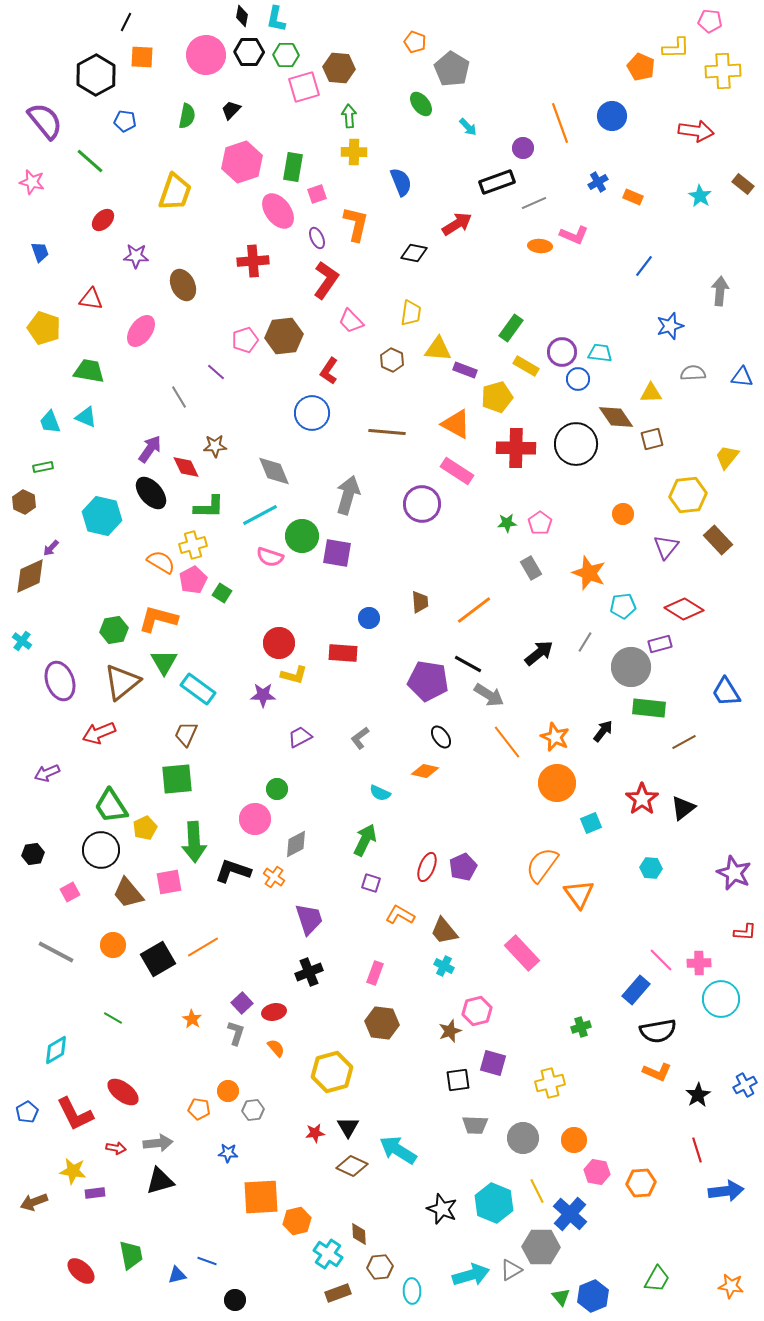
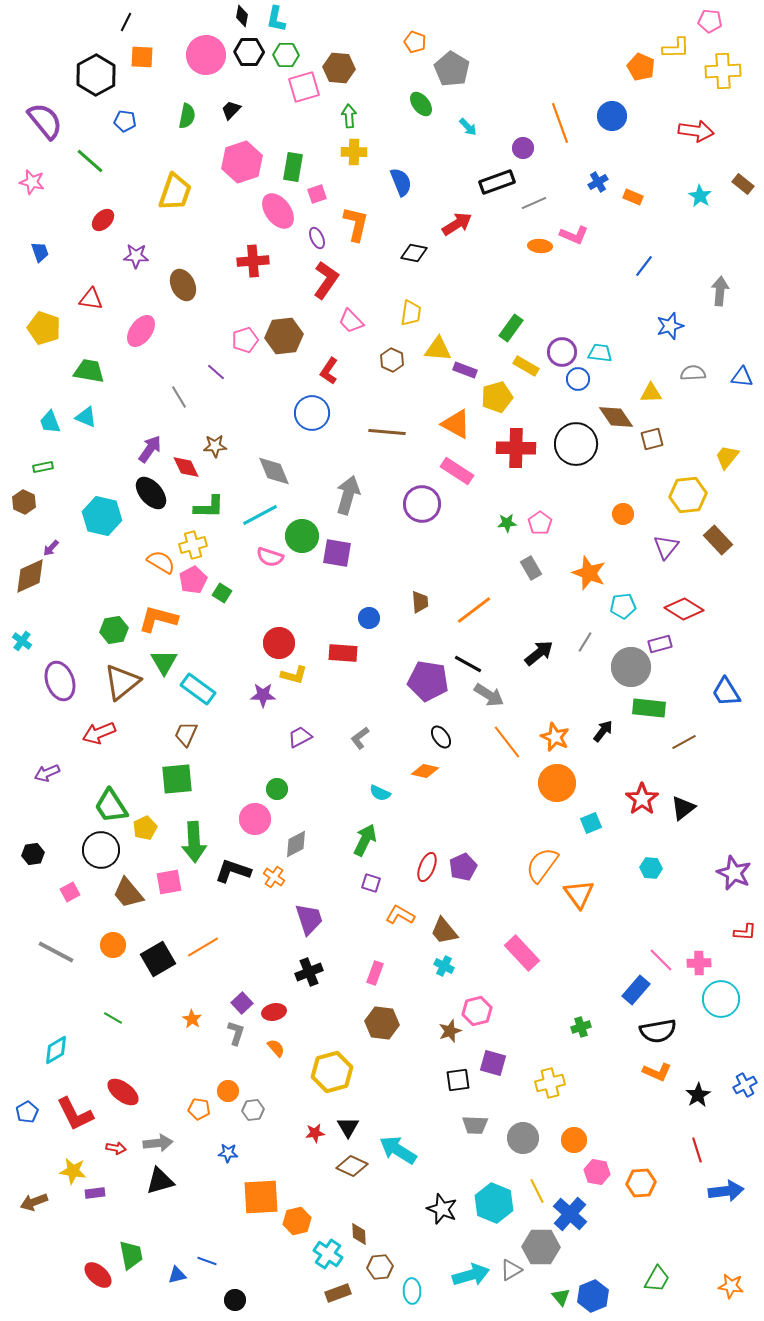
red ellipse at (81, 1271): moved 17 px right, 4 px down
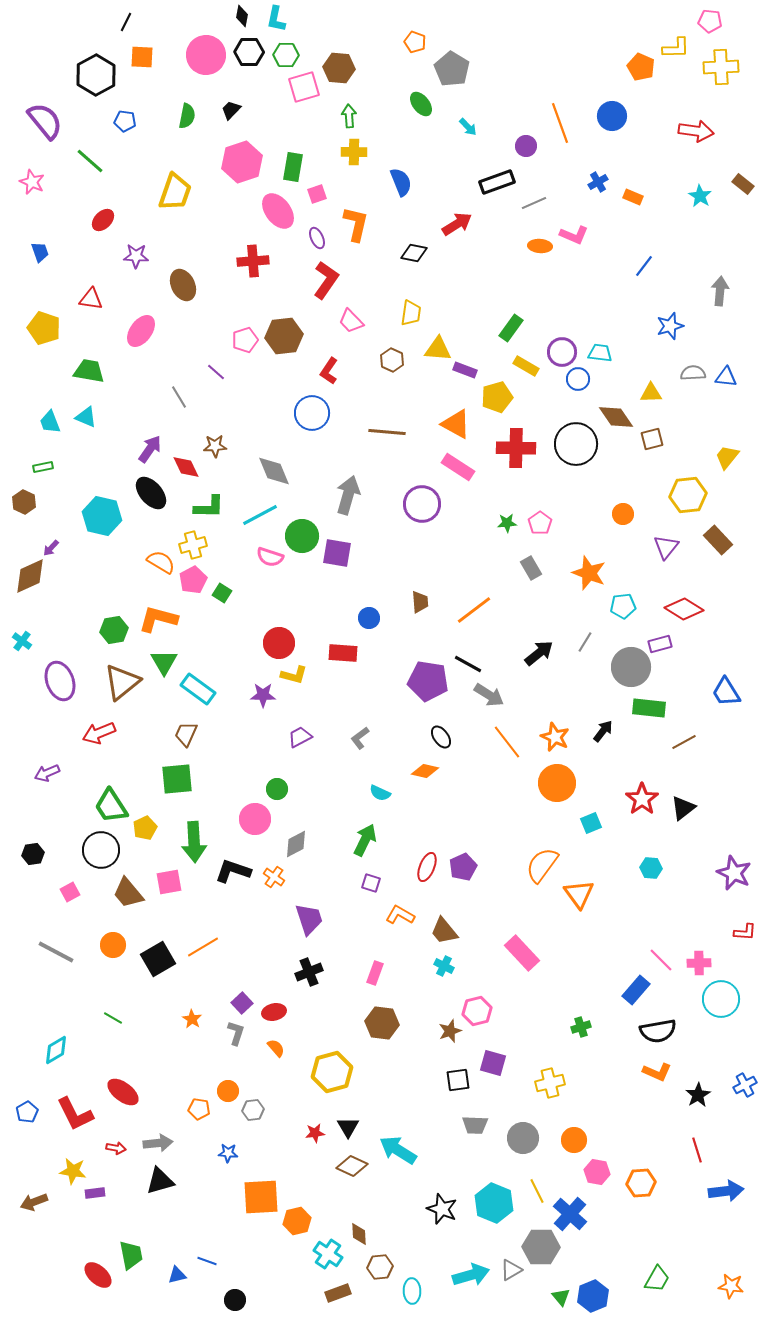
yellow cross at (723, 71): moved 2 px left, 4 px up
purple circle at (523, 148): moved 3 px right, 2 px up
pink star at (32, 182): rotated 10 degrees clockwise
blue triangle at (742, 377): moved 16 px left
pink rectangle at (457, 471): moved 1 px right, 4 px up
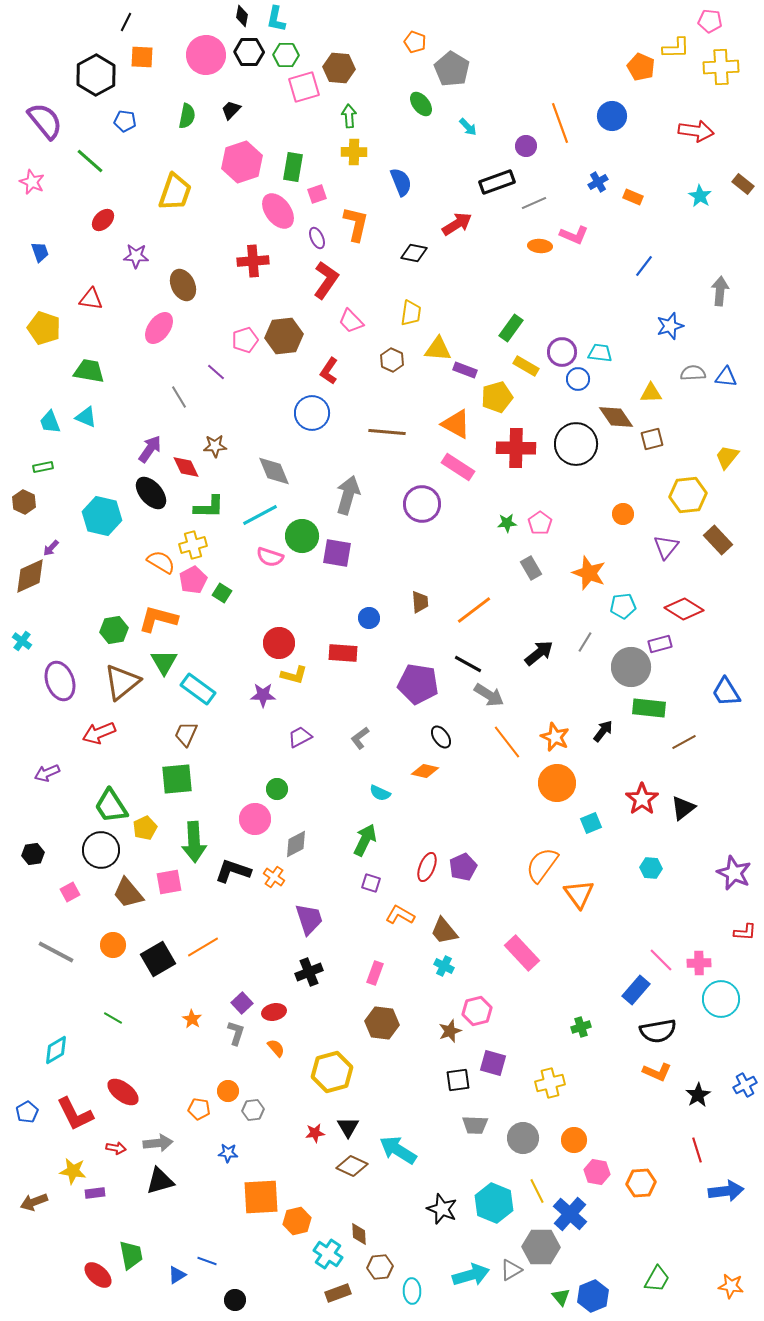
pink ellipse at (141, 331): moved 18 px right, 3 px up
purple pentagon at (428, 681): moved 10 px left, 3 px down
blue triangle at (177, 1275): rotated 18 degrees counterclockwise
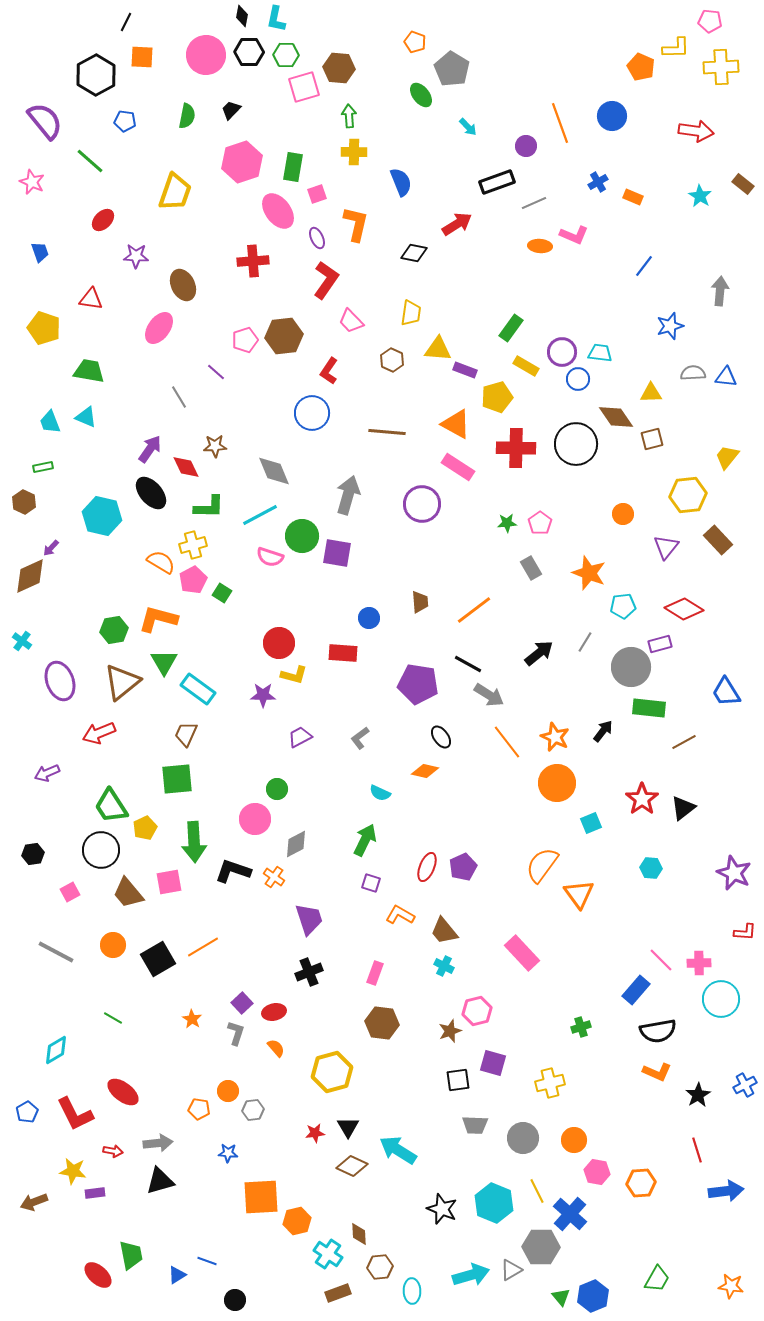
green ellipse at (421, 104): moved 9 px up
red arrow at (116, 1148): moved 3 px left, 3 px down
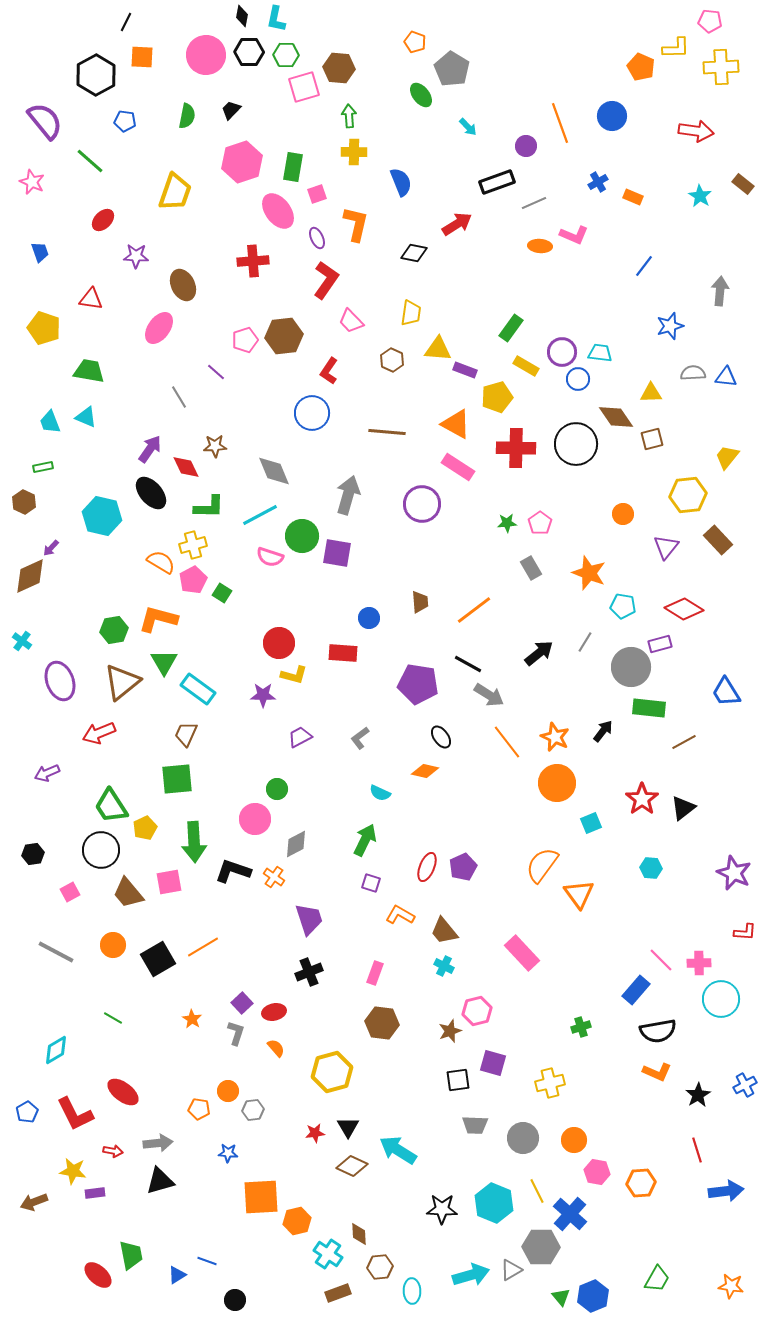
cyan pentagon at (623, 606): rotated 15 degrees clockwise
black star at (442, 1209): rotated 20 degrees counterclockwise
